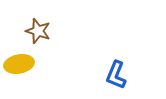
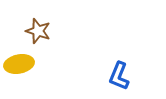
blue L-shape: moved 3 px right, 1 px down
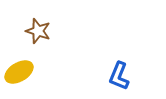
yellow ellipse: moved 8 px down; rotated 20 degrees counterclockwise
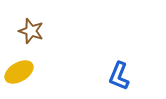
brown star: moved 7 px left
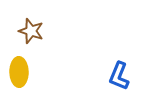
yellow ellipse: rotated 60 degrees counterclockwise
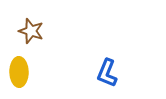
blue L-shape: moved 12 px left, 3 px up
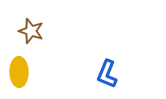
blue L-shape: moved 1 px down
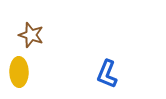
brown star: moved 4 px down
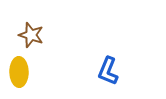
blue L-shape: moved 1 px right, 3 px up
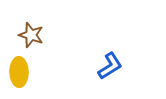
blue L-shape: moved 2 px right, 5 px up; rotated 144 degrees counterclockwise
